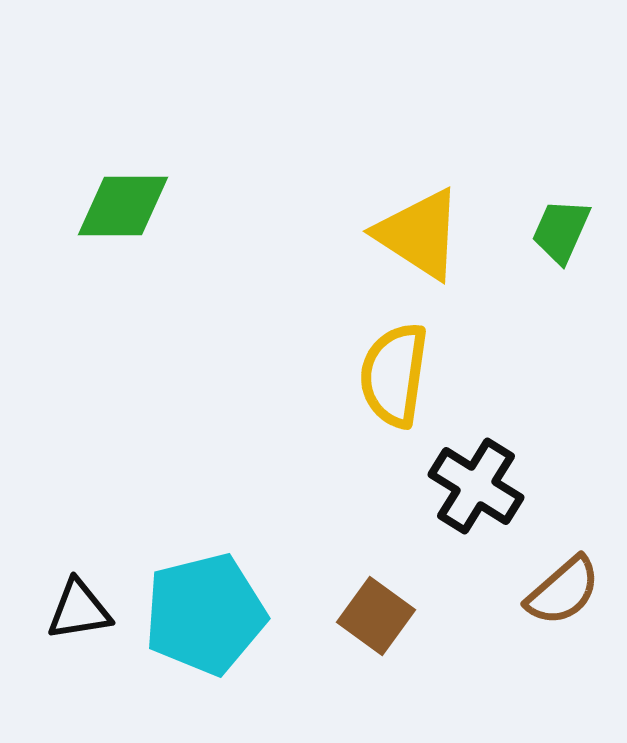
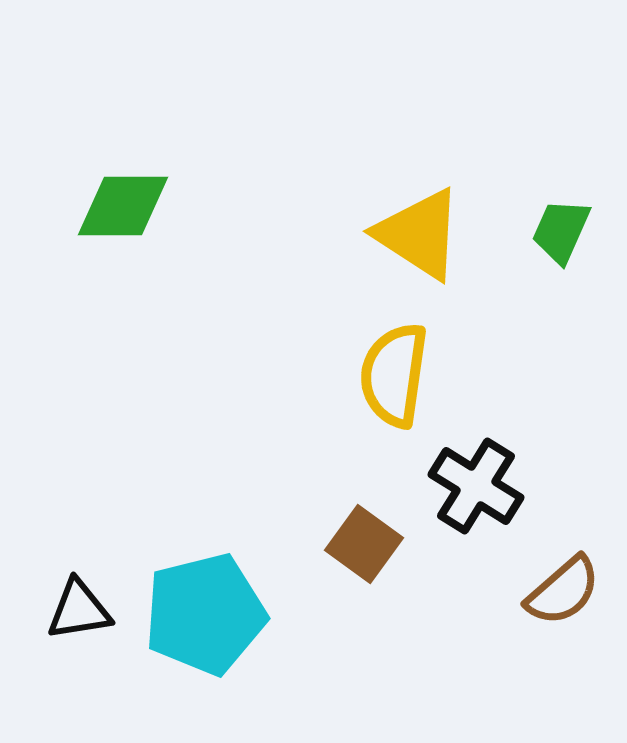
brown square: moved 12 px left, 72 px up
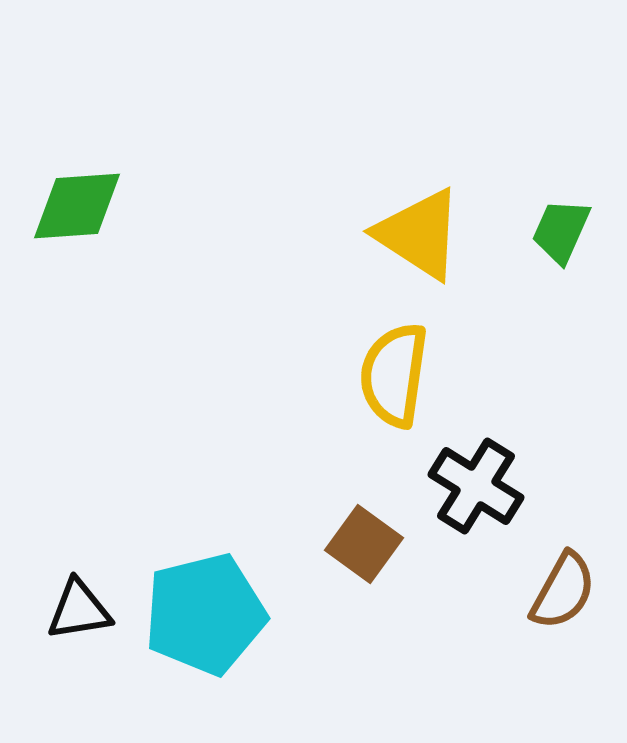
green diamond: moved 46 px left; rotated 4 degrees counterclockwise
brown semicircle: rotated 20 degrees counterclockwise
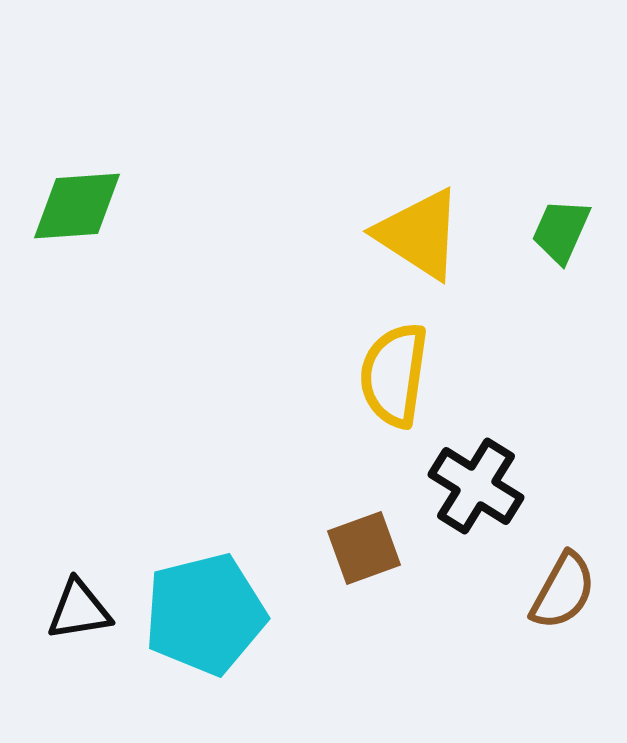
brown square: moved 4 px down; rotated 34 degrees clockwise
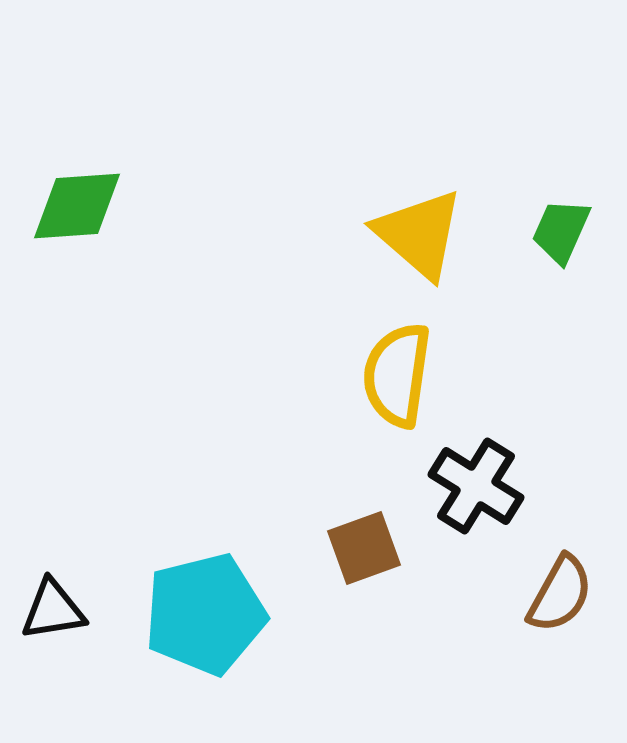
yellow triangle: rotated 8 degrees clockwise
yellow semicircle: moved 3 px right
brown semicircle: moved 3 px left, 3 px down
black triangle: moved 26 px left
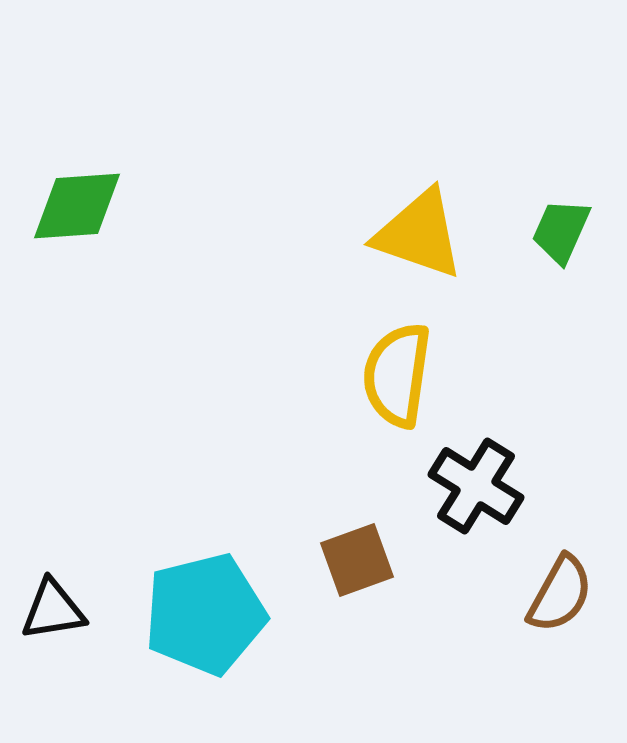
yellow triangle: rotated 22 degrees counterclockwise
brown square: moved 7 px left, 12 px down
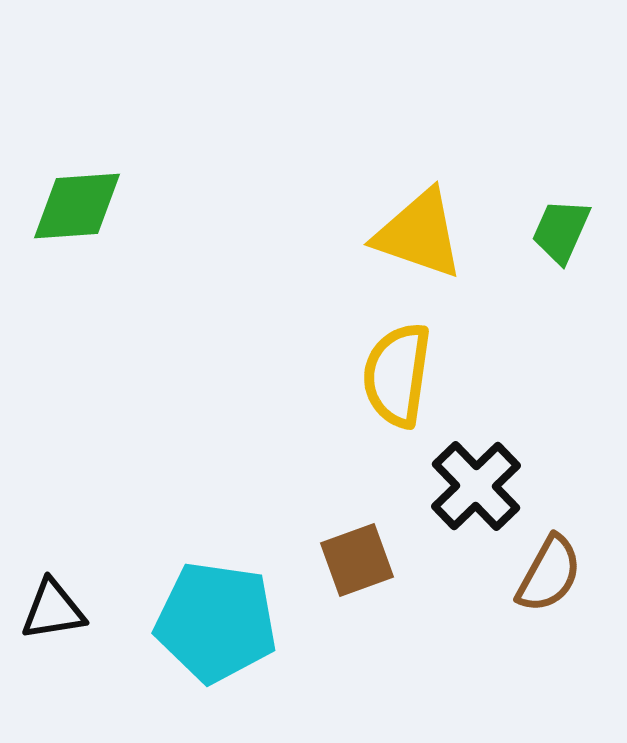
black cross: rotated 14 degrees clockwise
brown semicircle: moved 11 px left, 20 px up
cyan pentagon: moved 11 px right, 8 px down; rotated 22 degrees clockwise
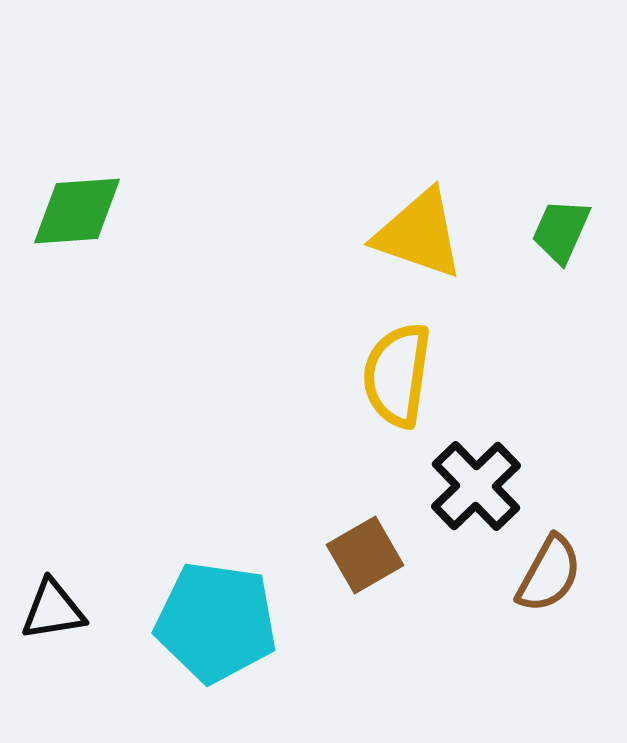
green diamond: moved 5 px down
brown square: moved 8 px right, 5 px up; rotated 10 degrees counterclockwise
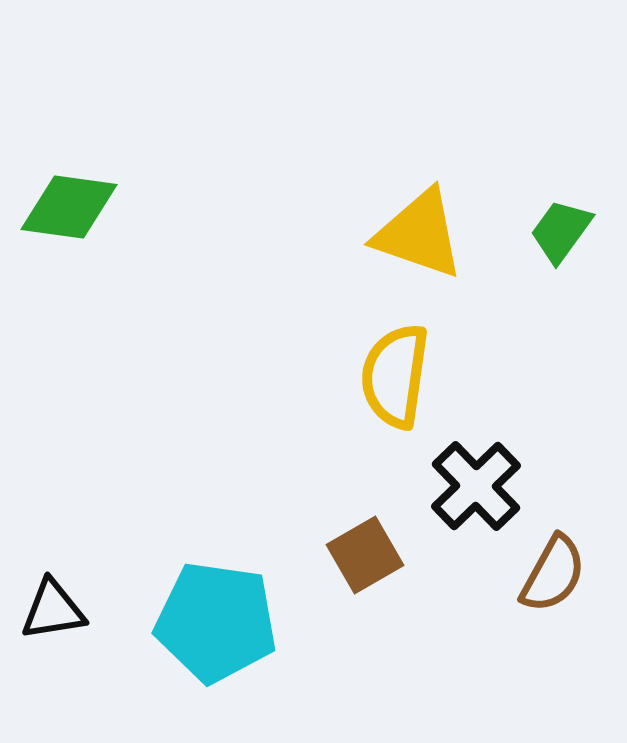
green diamond: moved 8 px left, 4 px up; rotated 12 degrees clockwise
green trapezoid: rotated 12 degrees clockwise
yellow semicircle: moved 2 px left, 1 px down
brown semicircle: moved 4 px right
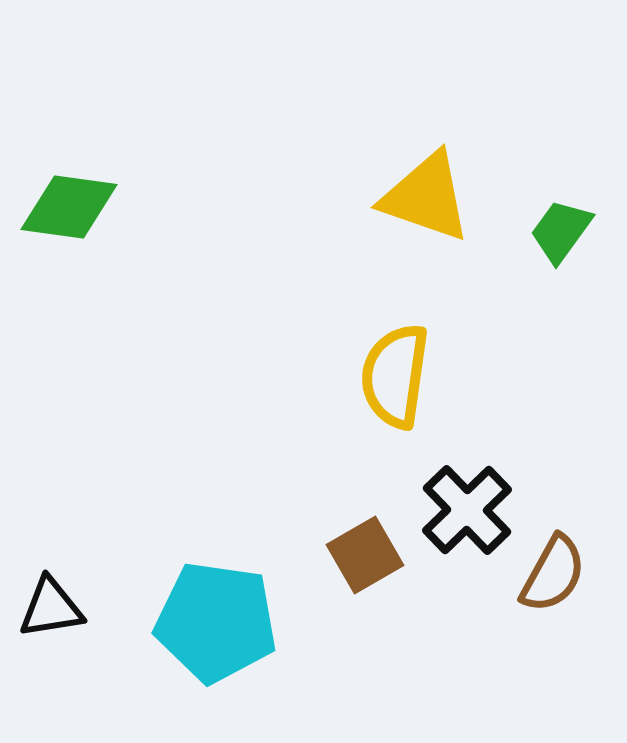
yellow triangle: moved 7 px right, 37 px up
black cross: moved 9 px left, 24 px down
black triangle: moved 2 px left, 2 px up
